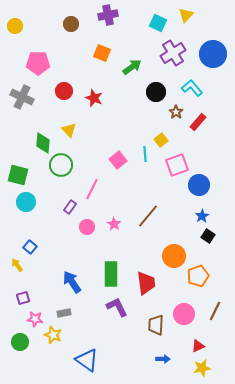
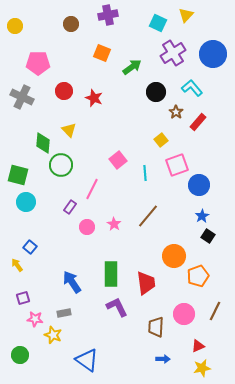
cyan line at (145, 154): moved 19 px down
brown trapezoid at (156, 325): moved 2 px down
green circle at (20, 342): moved 13 px down
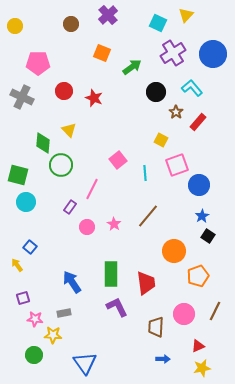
purple cross at (108, 15): rotated 30 degrees counterclockwise
yellow square at (161, 140): rotated 24 degrees counterclockwise
orange circle at (174, 256): moved 5 px up
yellow star at (53, 335): rotated 18 degrees counterclockwise
green circle at (20, 355): moved 14 px right
blue triangle at (87, 360): moved 2 px left, 3 px down; rotated 20 degrees clockwise
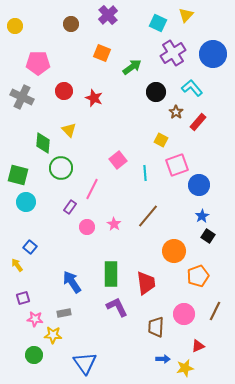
green circle at (61, 165): moved 3 px down
yellow star at (202, 368): moved 17 px left
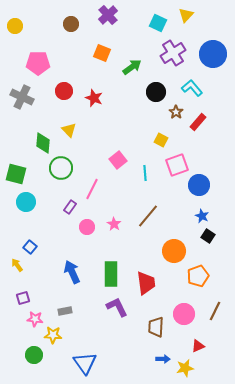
green square at (18, 175): moved 2 px left, 1 px up
blue star at (202, 216): rotated 16 degrees counterclockwise
blue arrow at (72, 282): moved 10 px up; rotated 10 degrees clockwise
gray rectangle at (64, 313): moved 1 px right, 2 px up
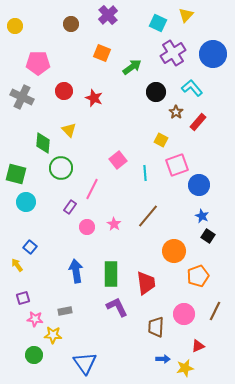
blue arrow at (72, 272): moved 4 px right, 1 px up; rotated 15 degrees clockwise
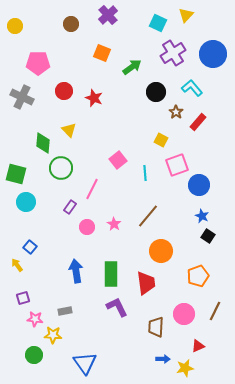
orange circle at (174, 251): moved 13 px left
